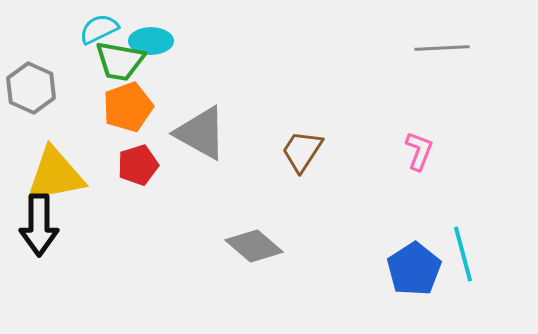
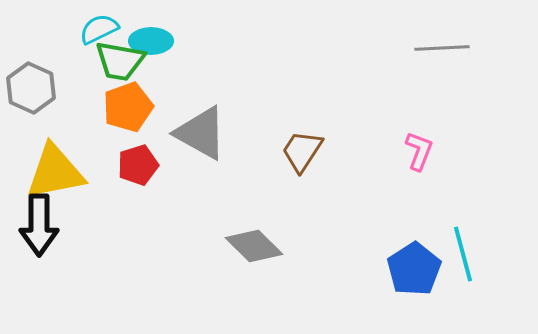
yellow triangle: moved 3 px up
gray diamond: rotated 4 degrees clockwise
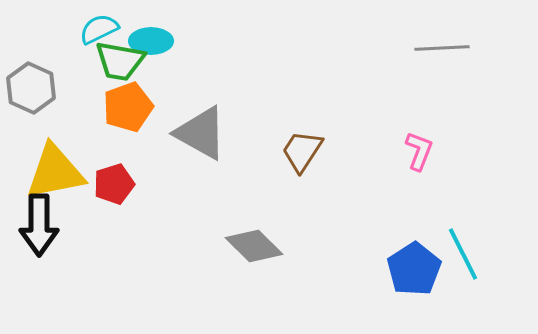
red pentagon: moved 24 px left, 19 px down
cyan line: rotated 12 degrees counterclockwise
